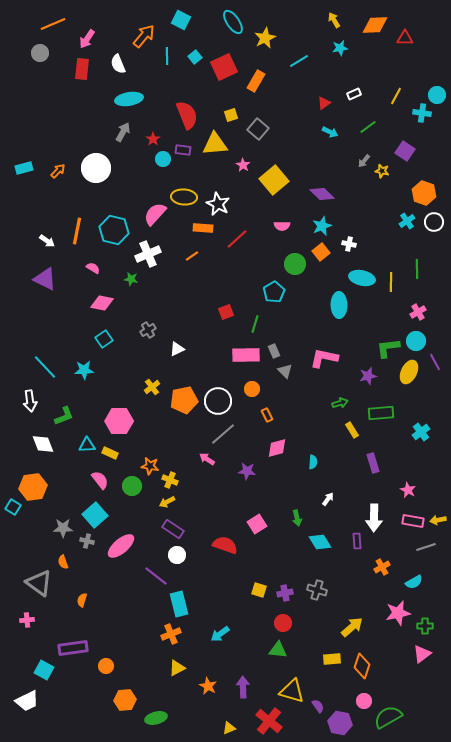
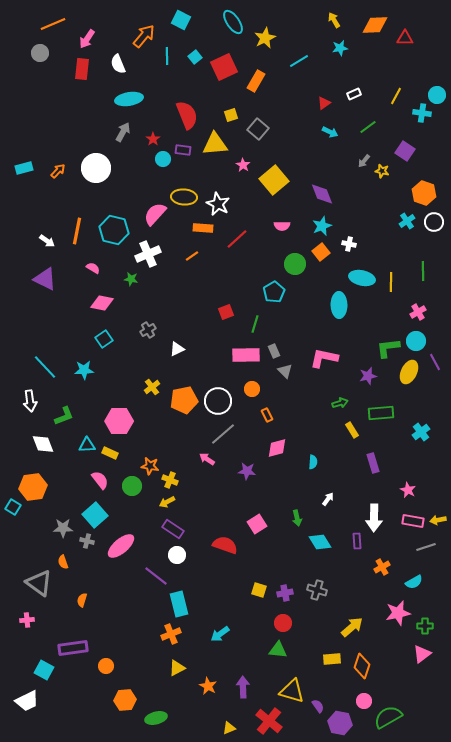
purple diamond at (322, 194): rotated 25 degrees clockwise
green line at (417, 269): moved 6 px right, 2 px down
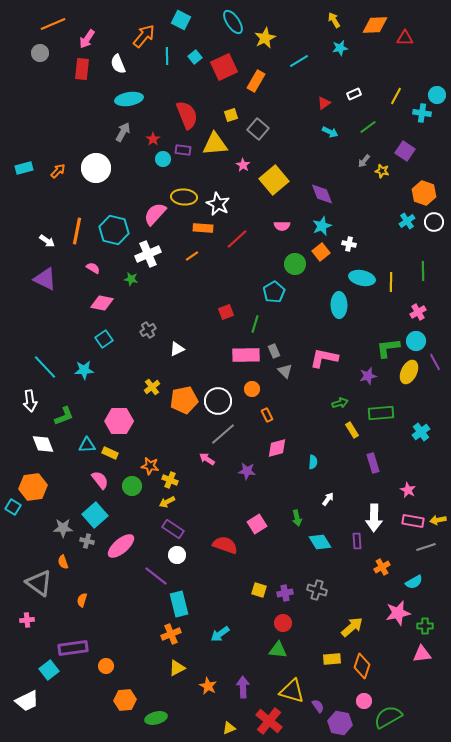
pink triangle at (422, 654): rotated 30 degrees clockwise
cyan square at (44, 670): moved 5 px right; rotated 24 degrees clockwise
